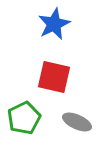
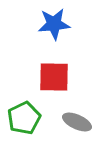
blue star: rotated 20 degrees clockwise
red square: rotated 12 degrees counterclockwise
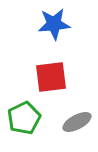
red square: moved 3 px left; rotated 8 degrees counterclockwise
gray ellipse: rotated 52 degrees counterclockwise
